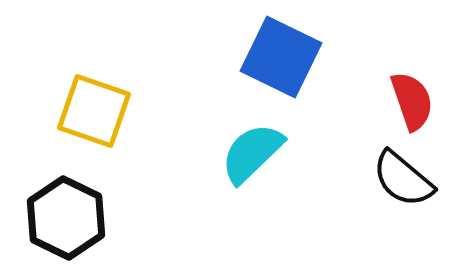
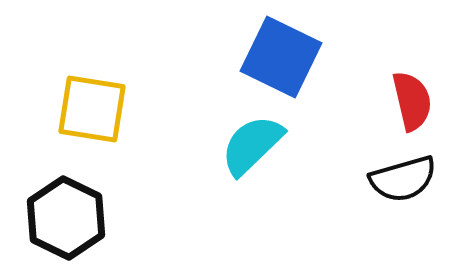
red semicircle: rotated 6 degrees clockwise
yellow square: moved 2 px left, 2 px up; rotated 10 degrees counterclockwise
cyan semicircle: moved 8 px up
black semicircle: rotated 56 degrees counterclockwise
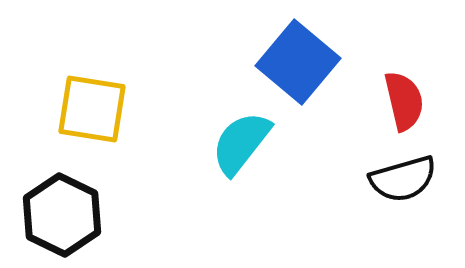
blue square: moved 17 px right, 5 px down; rotated 14 degrees clockwise
red semicircle: moved 8 px left
cyan semicircle: moved 11 px left, 2 px up; rotated 8 degrees counterclockwise
black hexagon: moved 4 px left, 3 px up
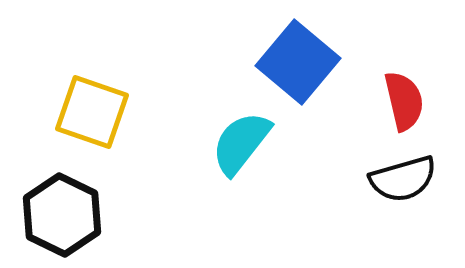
yellow square: moved 3 px down; rotated 10 degrees clockwise
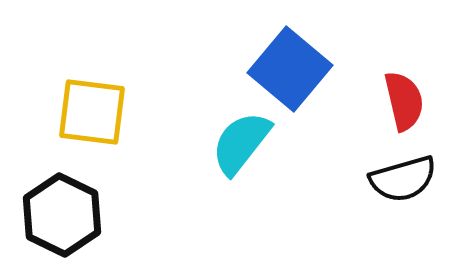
blue square: moved 8 px left, 7 px down
yellow square: rotated 12 degrees counterclockwise
